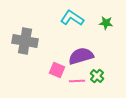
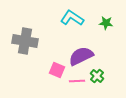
purple semicircle: rotated 10 degrees counterclockwise
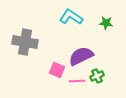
cyan L-shape: moved 1 px left, 1 px up
gray cross: moved 1 px down
green cross: rotated 24 degrees clockwise
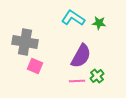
cyan L-shape: moved 2 px right, 1 px down
green star: moved 7 px left
purple semicircle: rotated 145 degrees clockwise
pink square: moved 22 px left, 4 px up
green cross: rotated 16 degrees counterclockwise
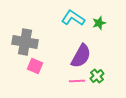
green star: rotated 24 degrees counterclockwise
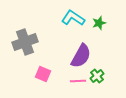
gray cross: rotated 30 degrees counterclockwise
pink square: moved 8 px right, 8 px down
pink line: moved 1 px right
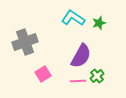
pink square: rotated 35 degrees clockwise
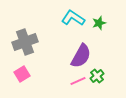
pink square: moved 21 px left
pink line: rotated 21 degrees counterclockwise
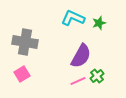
cyan L-shape: rotated 10 degrees counterclockwise
gray cross: rotated 30 degrees clockwise
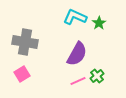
cyan L-shape: moved 2 px right, 1 px up
green star: rotated 16 degrees counterclockwise
purple semicircle: moved 4 px left, 2 px up
